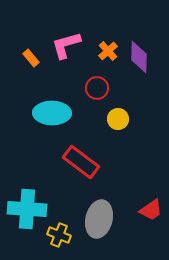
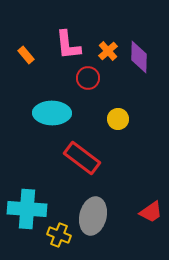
pink L-shape: moved 2 px right; rotated 80 degrees counterclockwise
orange rectangle: moved 5 px left, 3 px up
red circle: moved 9 px left, 10 px up
red rectangle: moved 1 px right, 4 px up
red trapezoid: moved 2 px down
gray ellipse: moved 6 px left, 3 px up
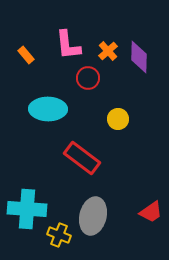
cyan ellipse: moved 4 px left, 4 px up
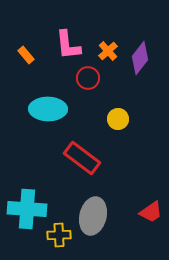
purple diamond: moved 1 px right, 1 px down; rotated 36 degrees clockwise
yellow cross: rotated 25 degrees counterclockwise
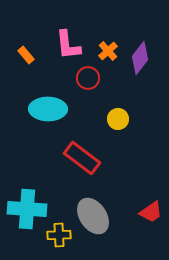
gray ellipse: rotated 48 degrees counterclockwise
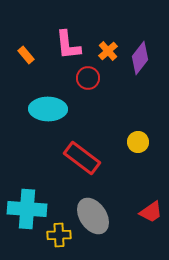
yellow circle: moved 20 px right, 23 px down
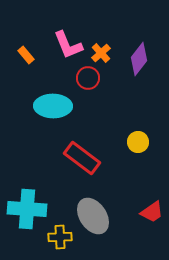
pink L-shape: rotated 16 degrees counterclockwise
orange cross: moved 7 px left, 2 px down
purple diamond: moved 1 px left, 1 px down
cyan ellipse: moved 5 px right, 3 px up
red trapezoid: moved 1 px right
yellow cross: moved 1 px right, 2 px down
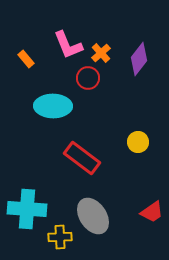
orange rectangle: moved 4 px down
